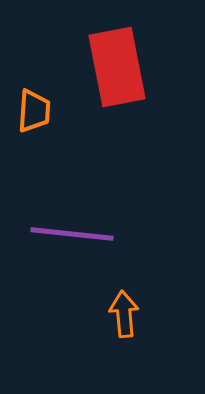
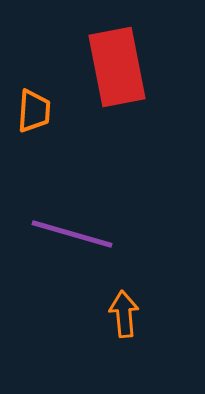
purple line: rotated 10 degrees clockwise
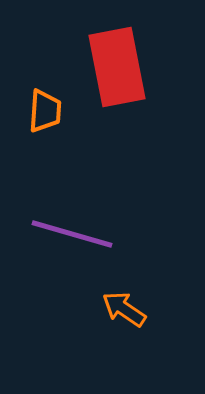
orange trapezoid: moved 11 px right
orange arrow: moved 5 px up; rotated 51 degrees counterclockwise
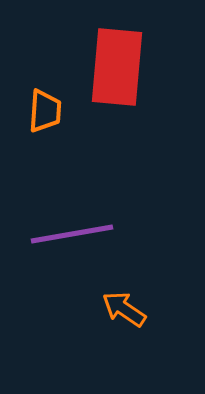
red rectangle: rotated 16 degrees clockwise
purple line: rotated 26 degrees counterclockwise
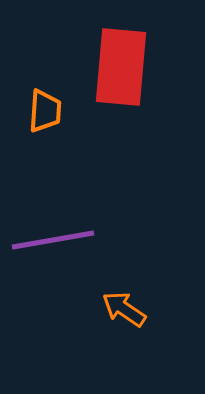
red rectangle: moved 4 px right
purple line: moved 19 px left, 6 px down
